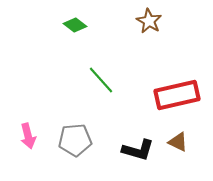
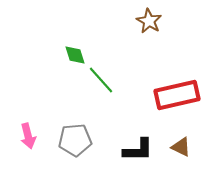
green diamond: moved 30 px down; rotated 35 degrees clockwise
brown triangle: moved 3 px right, 5 px down
black L-shape: rotated 16 degrees counterclockwise
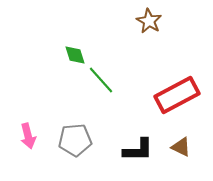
red rectangle: rotated 15 degrees counterclockwise
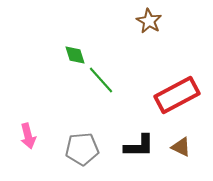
gray pentagon: moved 7 px right, 9 px down
black L-shape: moved 1 px right, 4 px up
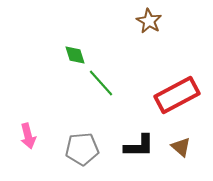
green line: moved 3 px down
brown triangle: rotated 15 degrees clockwise
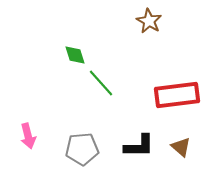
red rectangle: rotated 21 degrees clockwise
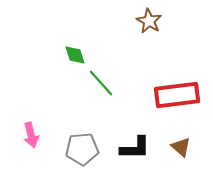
pink arrow: moved 3 px right, 1 px up
black L-shape: moved 4 px left, 2 px down
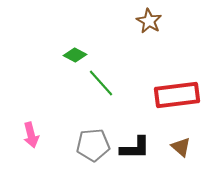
green diamond: rotated 45 degrees counterclockwise
gray pentagon: moved 11 px right, 4 px up
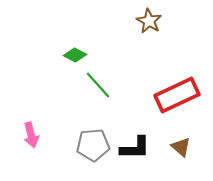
green line: moved 3 px left, 2 px down
red rectangle: rotated 18 degrees counterclockwise
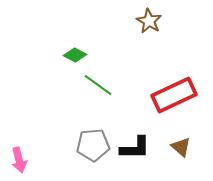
green line: rotated 12 degrees counterclockwise
red rectangle: moved 3 px left
pink arrow: moved 12 px left, 25 px down
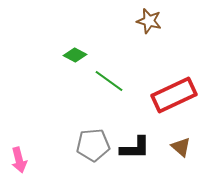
brown star: rotated 15 degrees counterclockwise
green line: moved 11 px right, 4 px up
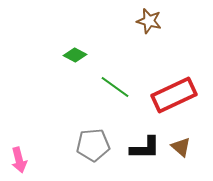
green line: moved 6 px right, 6 px down
black L-shape: moved 10 px right
